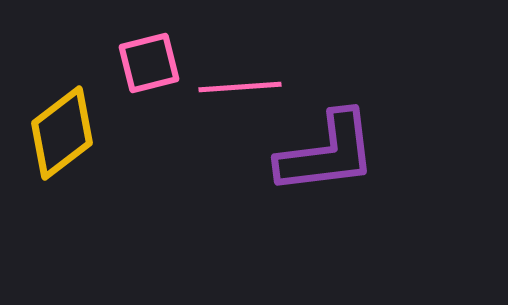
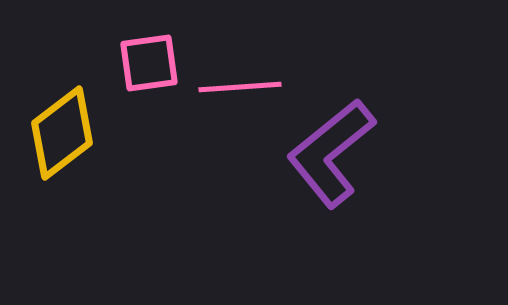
pink square: rotated 6 degrees clockwise
purple L-shape: moved 4 px right; rotated 148 degrees clockwise
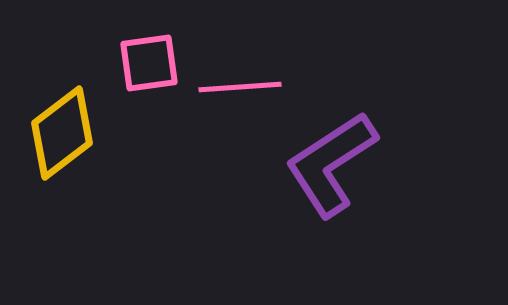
purple L-shape: moved 11 px down; rotated 6 degrees clockwise
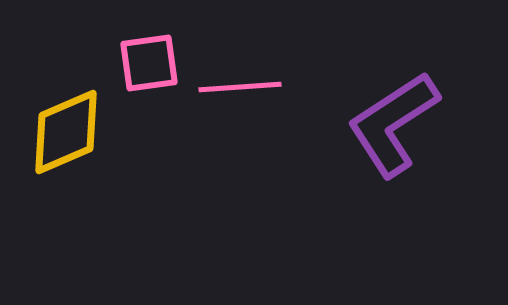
yellow diamond: moved 4 px right, 1 px up; rotated 14 degrees clockwise
purple L-shape: moved 62 px right, 40 px up
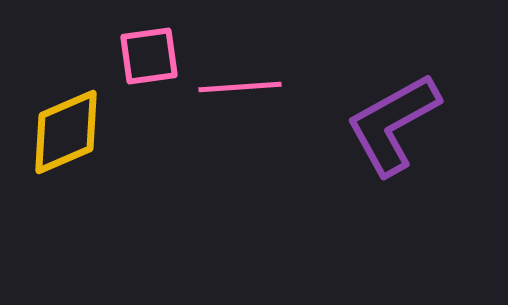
pink square: moved 7 px up
purple L-shape: rotated 4 degrees clockwise
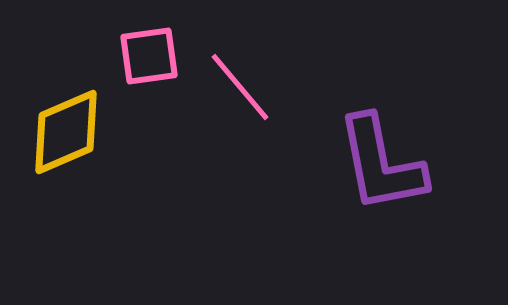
pink line: rotated 54 degrees clockwise
purple L-shape: moved 12 px left, 40 px down; rotated 72 degrees counterclockwise
